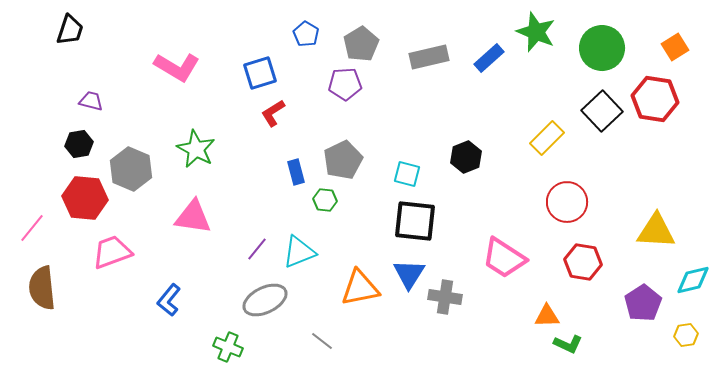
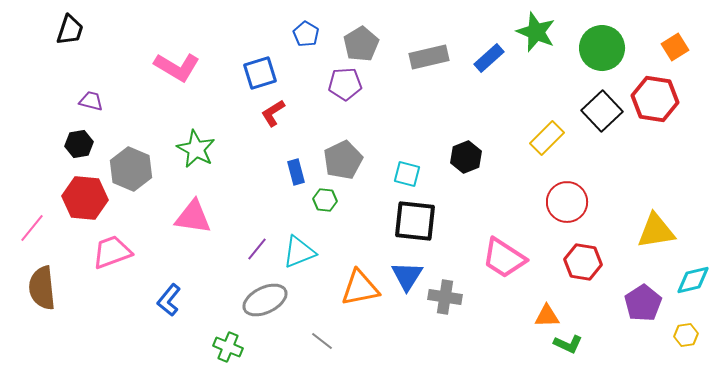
yellow triangle at (656, 231): rotated 12 degrees counterclockwise
blue triangle at (409, 274): moved 2 px left, 2 px down
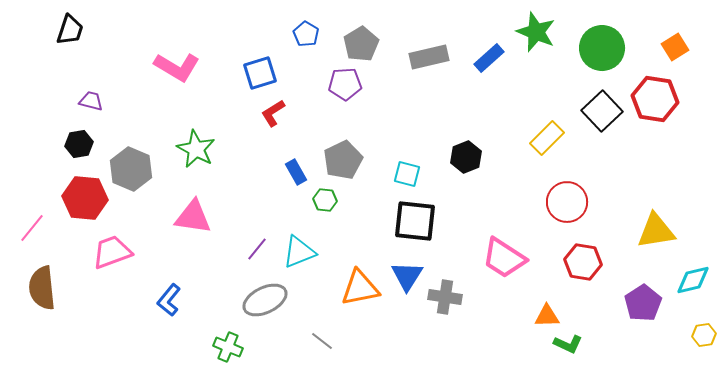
blue rectangle at (296, 172): rotated 15 degrees counterclockwise
yellow hexagon at (686, 335): moved 18 px right
